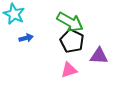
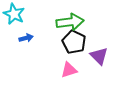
green arrow: rotated 36 degrees counterclockwise
black pentagon: moved 2 px right, 1 px down
purple triangle: rotated 42 degrees clockwise
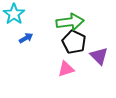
cyan star: rotated 10 degrees clockwise
blue arrow: rotated 16 degrees counterclockwise
pink triangle: moved 3 px left, 1 px up
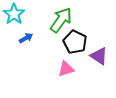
green arrow: moved 9 px left, 2 px up; rotated 48 degrees counterclockwise
black pentagon: moved 1 px right
purple triangle: rotated 12 degrees counterclockwise
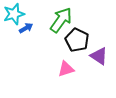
cyan star: rotated 20 degrees clockwise
blue arrow: moved 10 px up
black pentagon: moved 2 px right, 2 px up
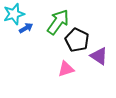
green arrow: moved 3 px left, 2 px down
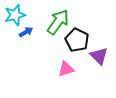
cyan star: moved 1 px right, 1 px down
blue arrow: moved 4 px down
purple triangle: rotated 12 degrees clockwise
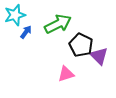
green arrow: moved 2 px down; rotated 28 degrees clockwise
blue arrow: rotated 24 degrees counterclockwise
black pentagon: moved 4 px right, 5 px down
pink triangle: moved 5 px down
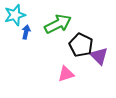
blue arrow: rotated 24 degrees counterclockwise
